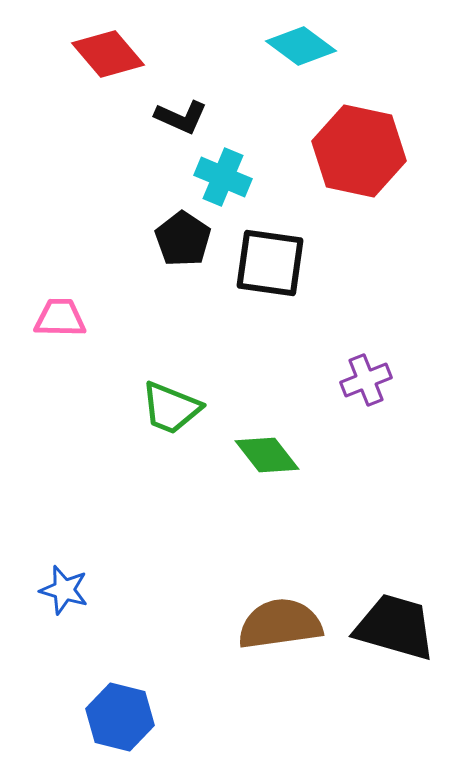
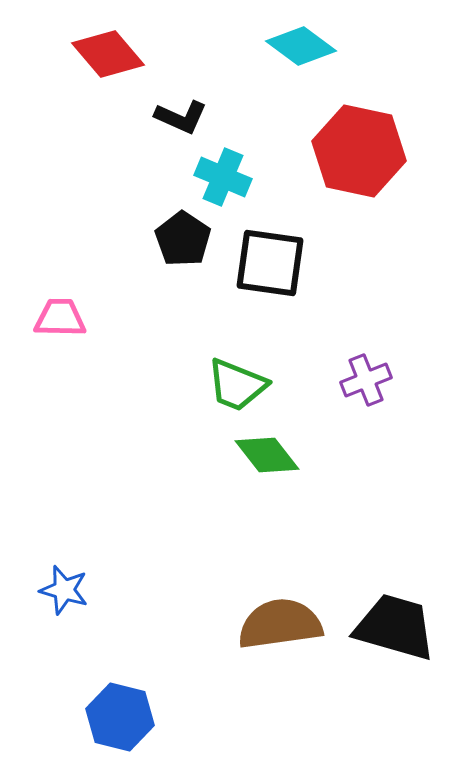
green trapezoid: moved 66 px right, 23 px up
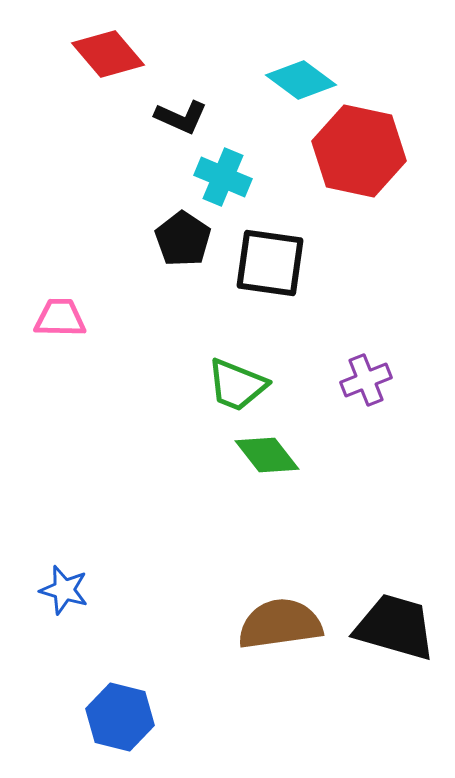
cyan diamond: moved 34 px down
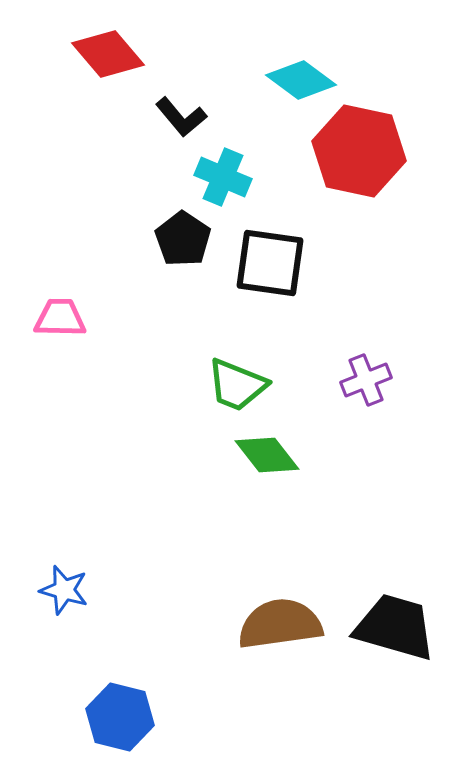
black L-shape: rotated 26 degrees clockwise
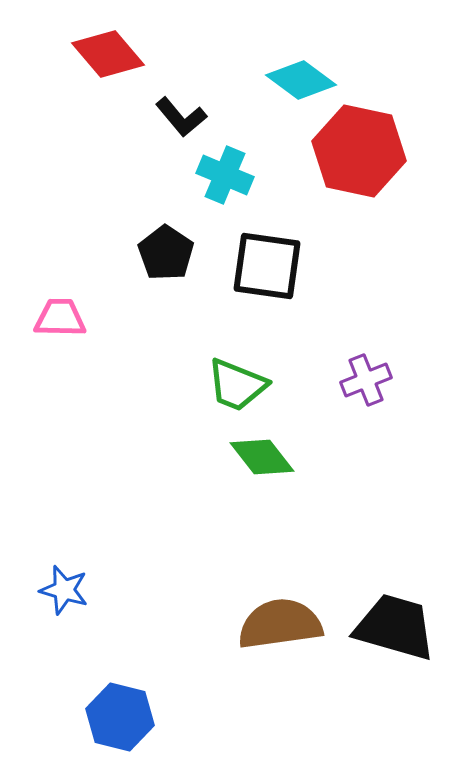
cyan cross: moved 2 px right, 2 px up
black pentagon: moved 17 px left, 14 px down
black square: moved 3 px left, 3 px down
green diamond: moved 5 px left, 2 px down
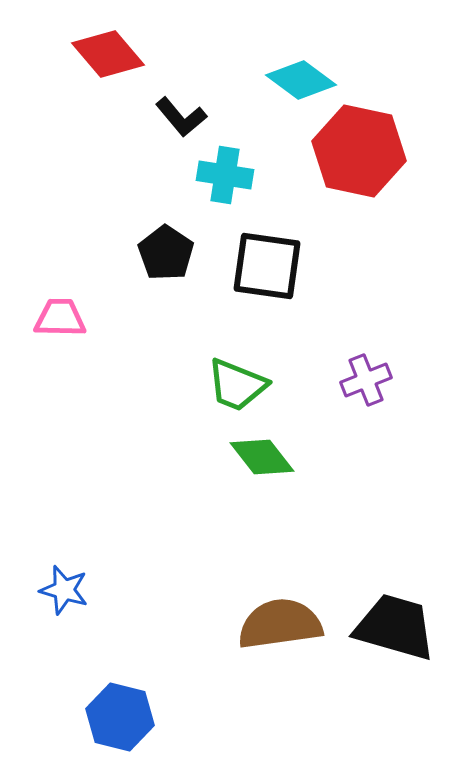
cyan cross: rotated 14 degrees counterclockwise
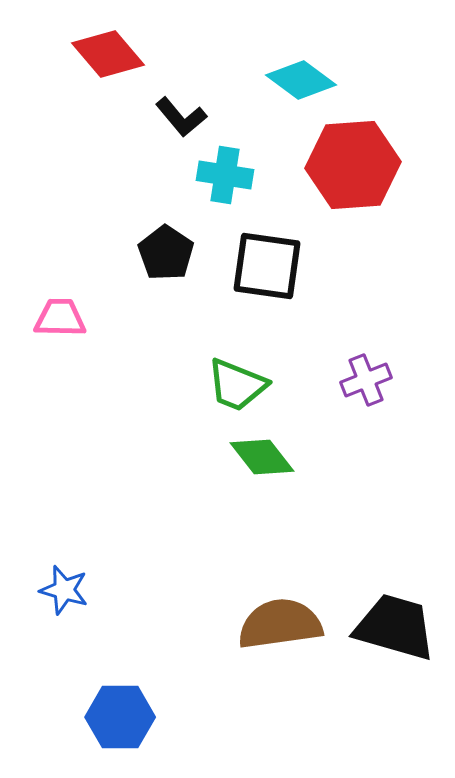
red hexagon: moved 6 px left, 14 px down; rotated 16 degrees counterclockwise
blue hexagon: rotated 14 degrees counterclockwise
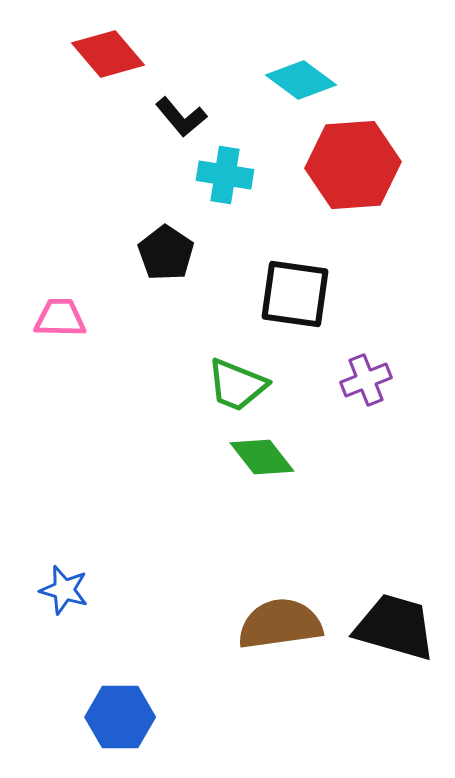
black square: moved 28 px right, 28 px down
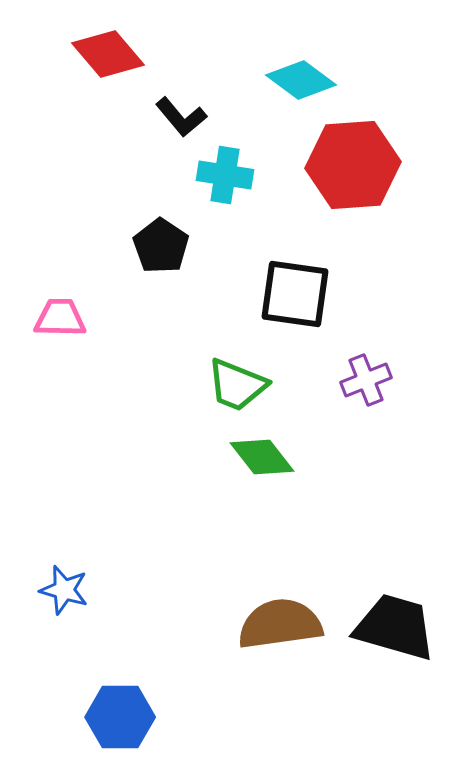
black pentagon: moved 5 px left, 7 px up
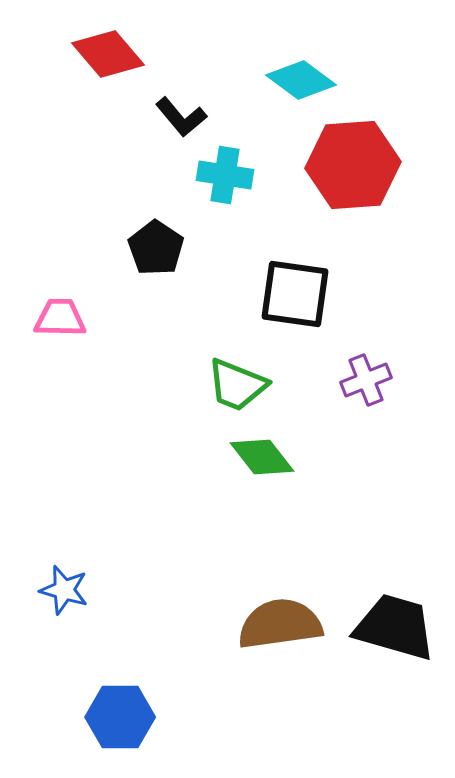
black pentagon: moved 5 px left, 2 px down
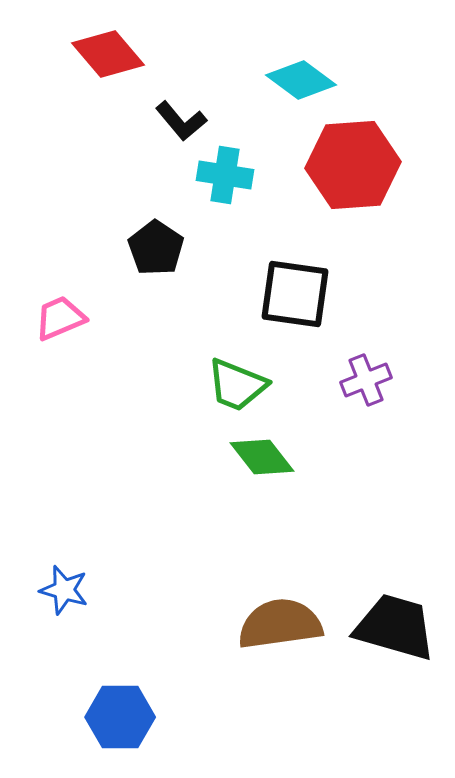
black L-shape: moved 4 px down
pink trapezoid: rotated 24 degrees counterclockwise
